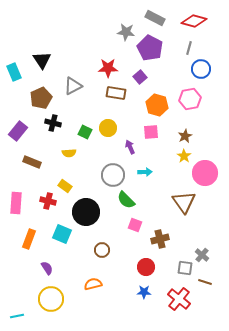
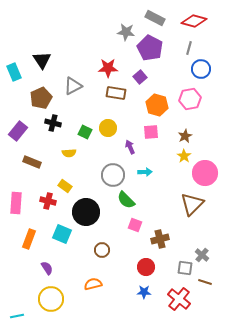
brown triangle at (184, 202): moved 8 px right, 2 px down; rotated 20 degrees clockwise
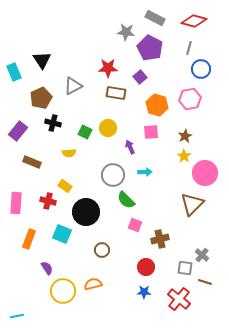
yellow circle at (51, 299): moved 12 px right, 8 px up
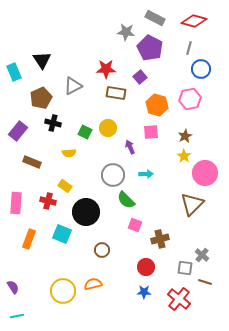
red star at (108, 68): moved 2 px left, 1 px down
cyan arrow at (145, 172): moved 1 px right, 2 px down
purple semicircle at (47, 268): moved 34 px left, 19 px down
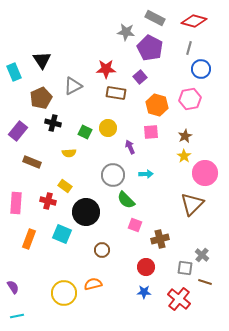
yellow circle at (63, 291): moved 1 px right, 2 px down
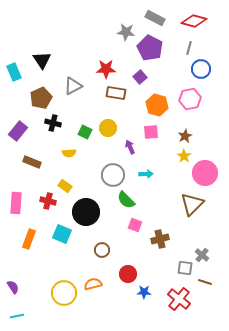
red circle at (146, 267): moved 18 px left, 7 px down
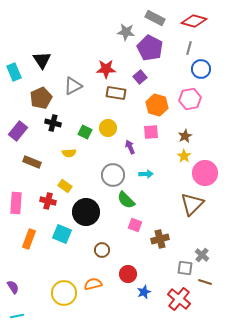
blue star at (144, 292): rotated 24 degrees counterclockwise
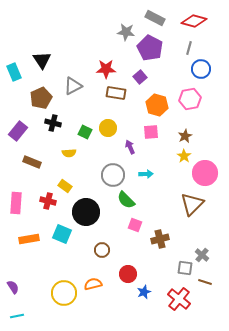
orange rectangle at (29, 239): rotated 60 degrees clockwise
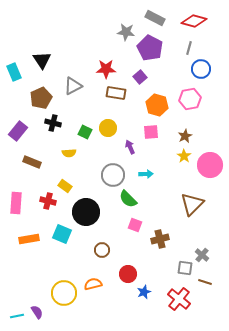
pink circle at (205, 173): moved 5 px right, 8 px up
green semicircle at (126, 200): moved 2 px right, 1 px up
purple semicircle at (13, 287): moved 24 px right, 25 px down
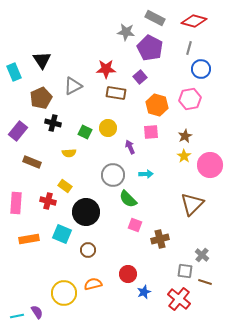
brown circle at (102, 250): moved 14 px left
gray square at (185, 268): moved 3 px down
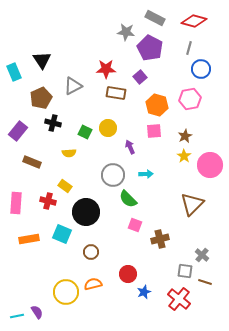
pink square at (151, 132): moved 3 px right, 1 px up
brown circle at (88, 250): moved 3 px right, 2 px down
yellow circle at (64, 293): moved 2 px right, 1 px up
